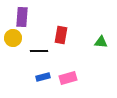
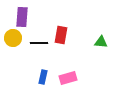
black line: moved 8 px up
blue rectangle: rotated 64 degrees counterclockwise
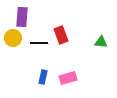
red rectangle: rotated 30 degrees counterclockwise
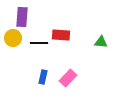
red rectangle: rotated 66 degrees counterclockwise
pink rectangle: rotated 30 degrees counterclockwise
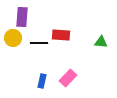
blue rectangle: moved 1 px left, 4 px down
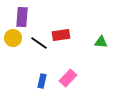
red rectangle: rotated 12 degrees counterclockwise
black line: rotated 36 degrees clockwise
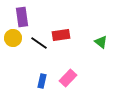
purple rectangle: rotated 12 degrees counterclockwise
green triangle: rotated 32 degrees clockwise
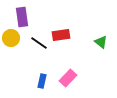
yellow circle: moved 2 px left
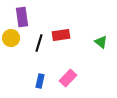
black line: rotated 72 degrees clockwise
blue rectangle: moved 2 px left
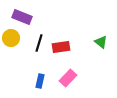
purple rectangle: rotated 60 degrees counterclockwise
red rectangle: moved 12 px down
